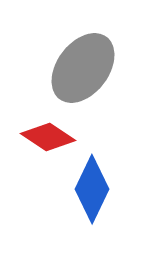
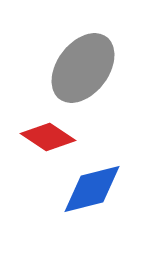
blue diamond: rotated 50 degrees clockwise
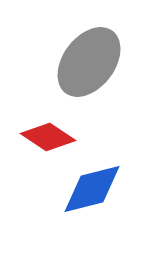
gray ellipse: moved 6 px right, 6 px up
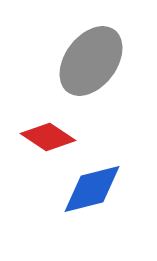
gray ellipse: moved 2 px right, 1 px up
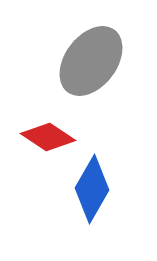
blue diamond: rotated 46 degrees counterclockwise
